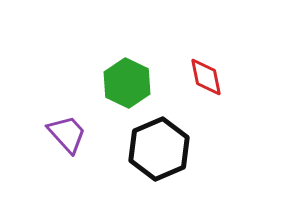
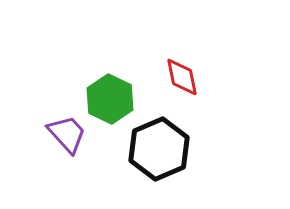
red diamond: moved 24 px left
green hexagon: moved 17 px left, 16 px down
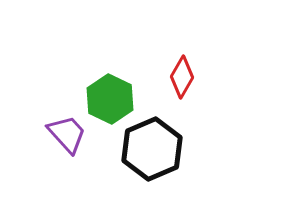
red diamond: rotated 42 degrees clockwise
black hexagon: moved 7 px left
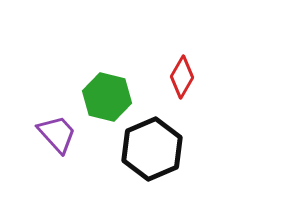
green hexagon: moved 3 px left, 2 px up; rotated 12 degrees counterclockwise
purple trapezoid: moved 10 px left
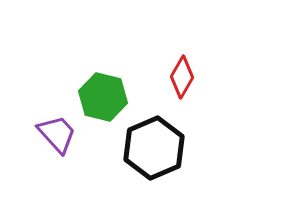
green hexagon: moved 4 px left
black hexagon: moved 2 px right, 1 px up
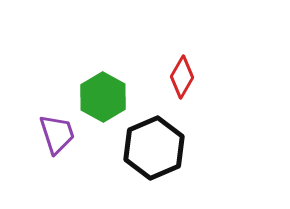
green hexagon: rotated 15 degrees clockwise
purple trapezoid: rotated 24 degrees clockwise
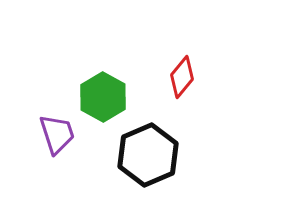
red diamond: rotated 9 degrees clockwise
black hexagon: moved 6 px left, 7 px down
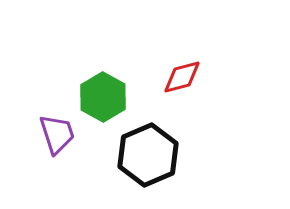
red diamond: rotated 36 degrees clockwise
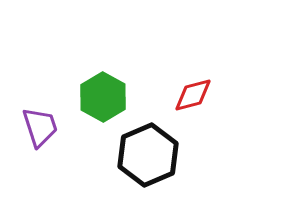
red diamond: moved 11 px right, 18 px down
purple trapezoid: moved 17 px left, 7 px up
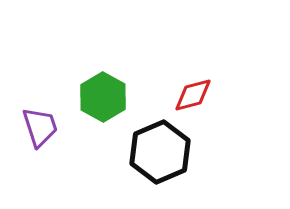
black hexagon: moved 12 px right, 3 px up
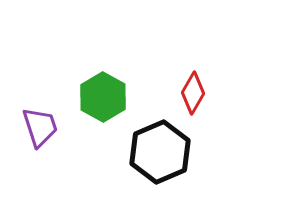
red diamond: moved 2 px up; rotated 45 degrees counterclockwise
